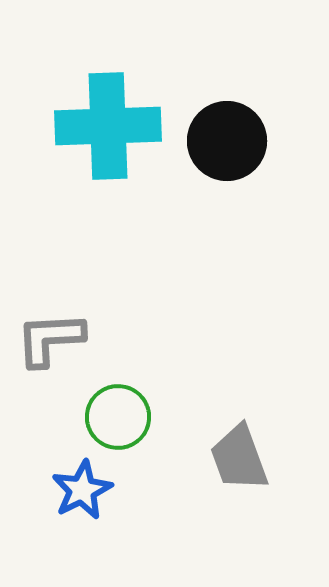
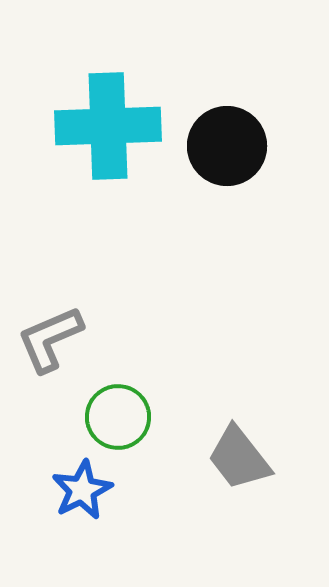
black circle: moved 5 px down
gray L-shape: rotated 20 degrees counterclockwise
gray trapezoid: rotated 18 degrees counterclockwise
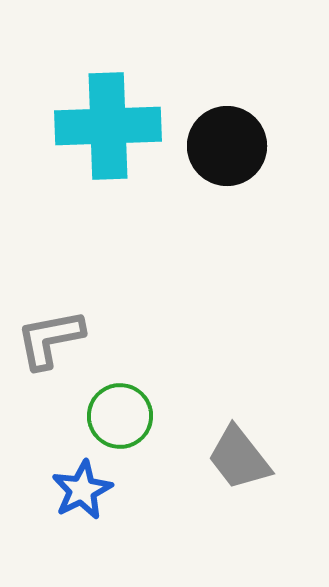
gray L-shape: rotated 12 degrees clockwise
green circle: moved 2 px right, 1 px up
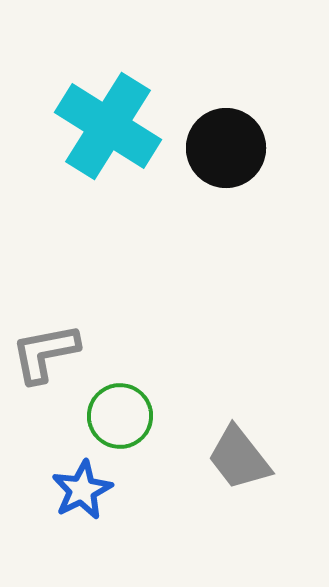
cyan cross: rotated 34 degrees clockwise
black circle: moved 1 px left, 2 px down
gray L-shape: moved 5 px left, 14 px down
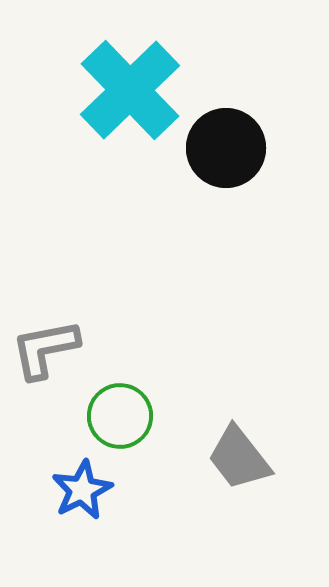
cyan cross: moved 22 px right, 36 px up; rotated 14 degrees clockwise
gray L-shape: moved 4 px up
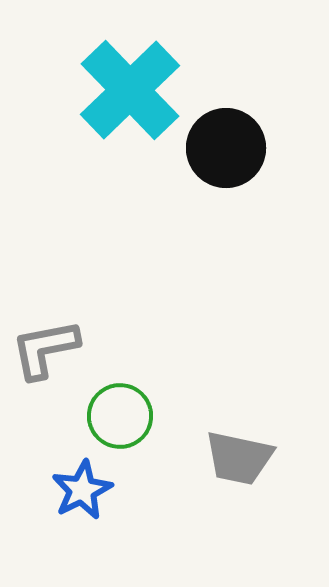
gray trapezoid: rotated 40 degrees counterclockwise
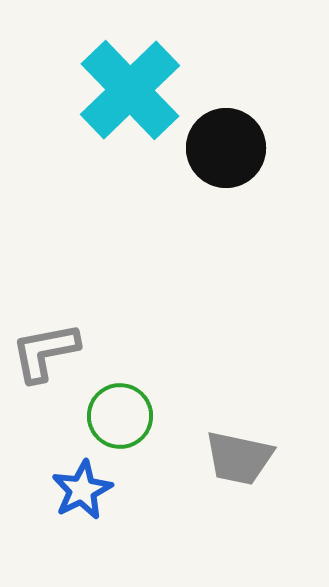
gray L-shape: moved 3 px down
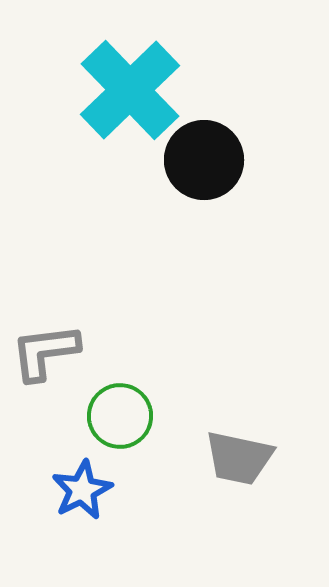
black circle: moved 22 px left, 12 px down
gray L-shape: rotated 4 degrees clockwise
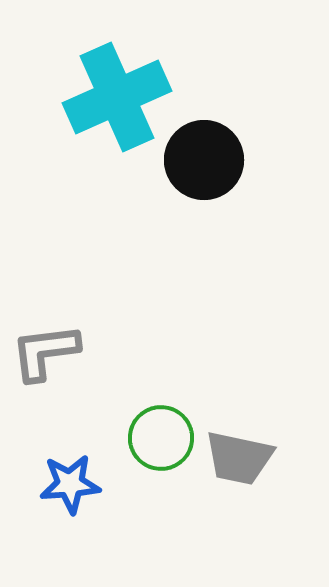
cyan cross: moved 13 px left, 7 px down; rotated 20 degrees clockwise
green circle: moved 41 px right, 22 px down
blue star: moved 12 px left, 6 px up; rotated 22 degrees clockwise
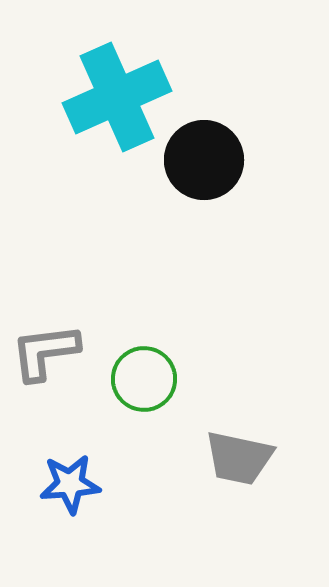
green circle: moved 17 px left, 59 px up
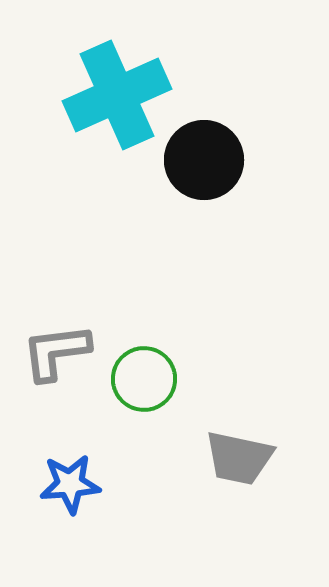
cyan cross: moved 2 px up
gray L-shape: moved 11 px right
